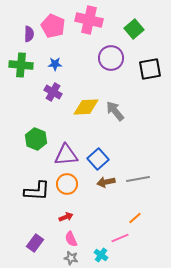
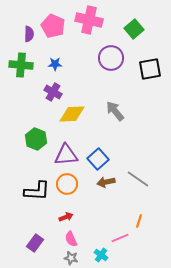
yellow diamond: moved 14 px left, 7 px down
gray line: rotated 45 degrees clockwise
orange line: moved 4 px right, 3 px down; rotated 32 degrees counterclockwise
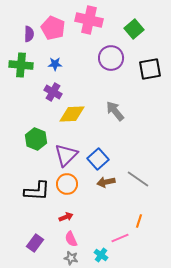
pink pentagon: moved 2 px down
purple triangle: rotated 40 degrees counterclockwise
